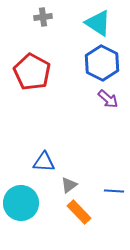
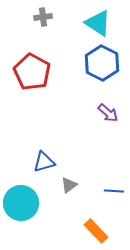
purple arrow: moved 14 px down
blue triangle: rotated 20 degrees counterclockwise
orange rectangle: moved 17 px right, 19 px down
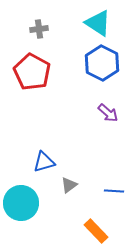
gray cross: moved 4 px left, 12 px down
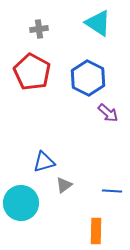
blue hexagon: moved 14 px left, 15 px down
gray triangle: moved 5 px left
blue line: moved 2 px left
orange rectangle: rotated 45 degrees clockwise
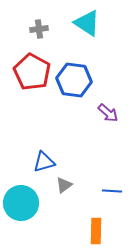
cyan triangle: moved 11 px left
blue hexagon: moved 14 px left, 2 px down; rotated 20 degrees counterclockwise
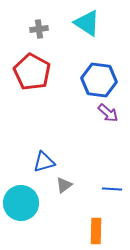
blue hexagon: moved 25 px right
blue line: moved 2 px up
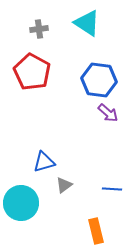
orange rectangle: rotated 15 degrees counterclockwise
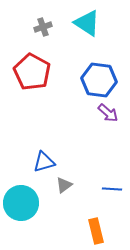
gray cross: moved 4 px right, 2 px up; rotated 12 degrees counterclockwise
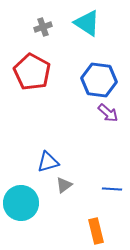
blue triangle: moved 4 px right
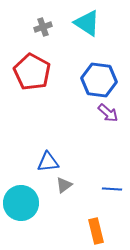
blue triangle: rotated 10 degrees clockwise
